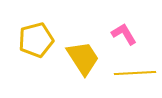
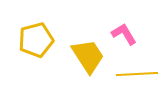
yellow trapezoid: moved 5 px right, 2 px up
yellow line: moved 2 px right, 1 px down
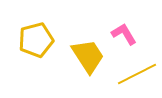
yellow line: rotated 24 degrees counterclockwise
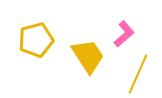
pink L-shape: rotated 80 degrees clockwise
yellow line: moved 1 px right; rotated 39 degrees counterclockwise
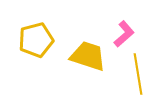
yellow trapezoid: rotated 39 degrees counterclockwise
yellow line: rotated 33 degrees counterclockwise
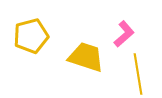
yellow pentagon: moved 5 px left, 4 px up
yellow trapezoid: moved 2 px left, 1 px down
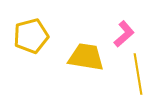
yellow trapezoid: rotated 9 degrees counterclockwise
